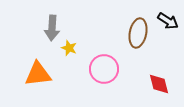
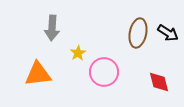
black arrow: moved 12 px down
yellow star: moved 9 px right, 5 px down; rotated 21 degrees clockwise
pink circle: moved 3 px down
red diamond: moved 2 px up
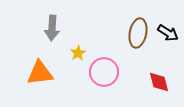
orange triangle: moved 2 px right, 1 px up
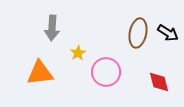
pink circle: moved 2 px right
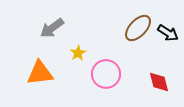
gray arrow: rotated 50 degrees clockwise
brown ellipse: moved 5 px up; rotated 32 degrees clockwise
pink circle: moved 2 px down
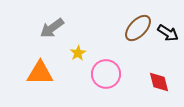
orange triangle: rotated 8 degrees clockwise
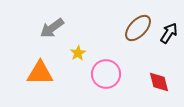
black arrow: moved 1 px right; rotated 90 degrees counterclockwise
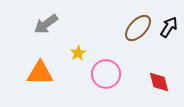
gray arrow: moved 6 px left, 4 px up
black arrow: moved 6 px up
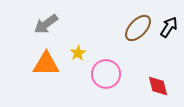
orange triangle: moved 6 px right, 9 px up
red diamond: moved 1 px left, 4 px down
